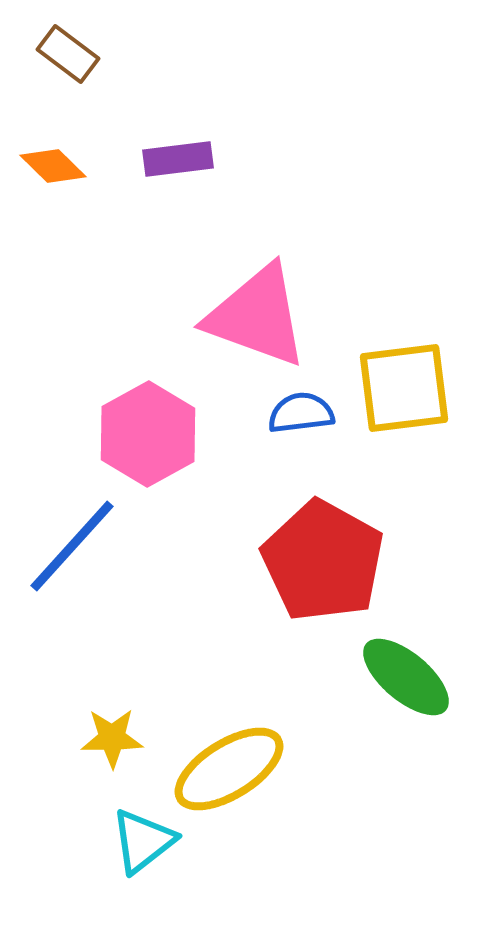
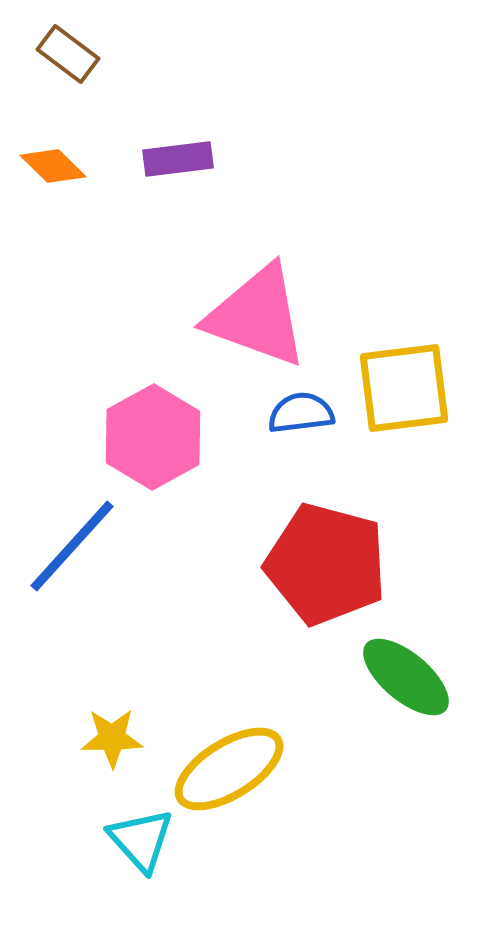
pink hexagon: moved 5 px right, 3 px down
red pentagon: moved 3 px right, 3 px down; rotated 14 degrees counterclockwise
cyan triangle: moved 2 px left, 1 px up; rotated 34 degrees counterclockwise
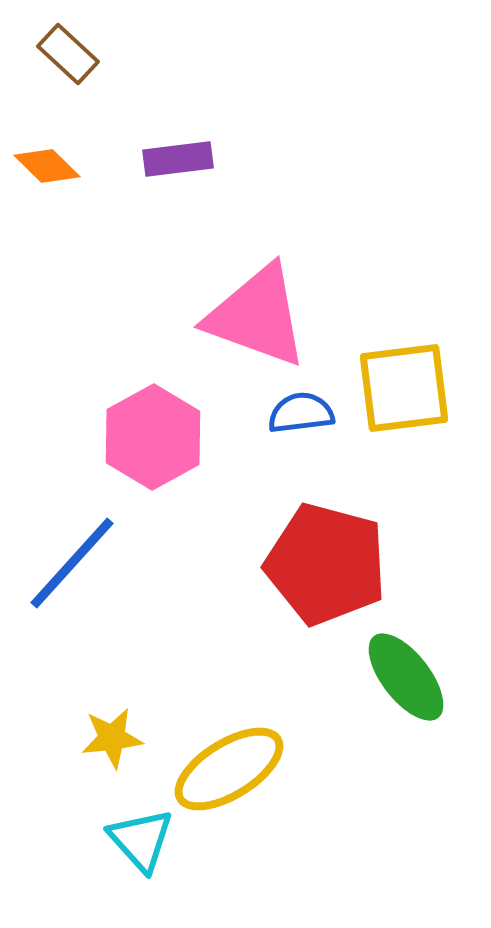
brown rectangle: rotated 6 degrees clockwise
orange diamond: moved 6 px left
blue line: moved 17 px down
green ellipse: rotated 12 degrees clockwise
yellow star: rotated 6 degrees counterclockwise
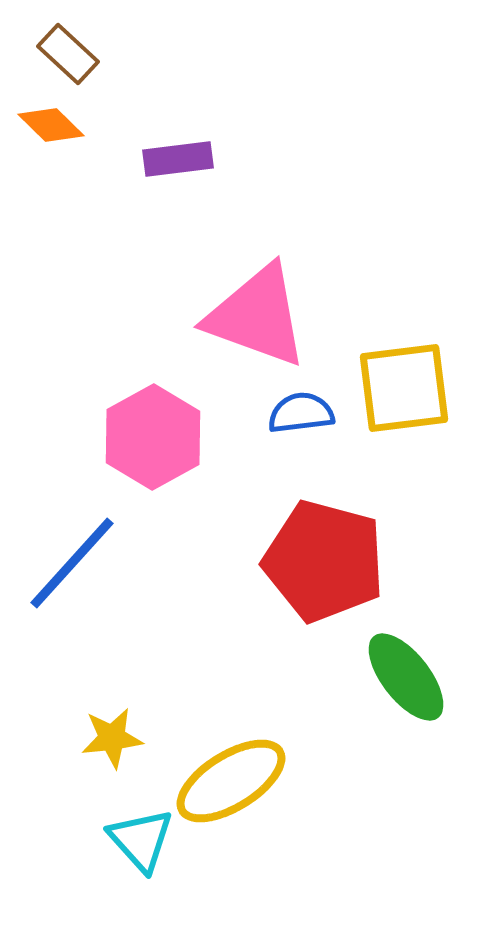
orange diamond: moved 4 px right, 41 px up
red pentagon: moved 2 px left, 3 px up
yellow ellipse: moved 2 px right, 12 px down
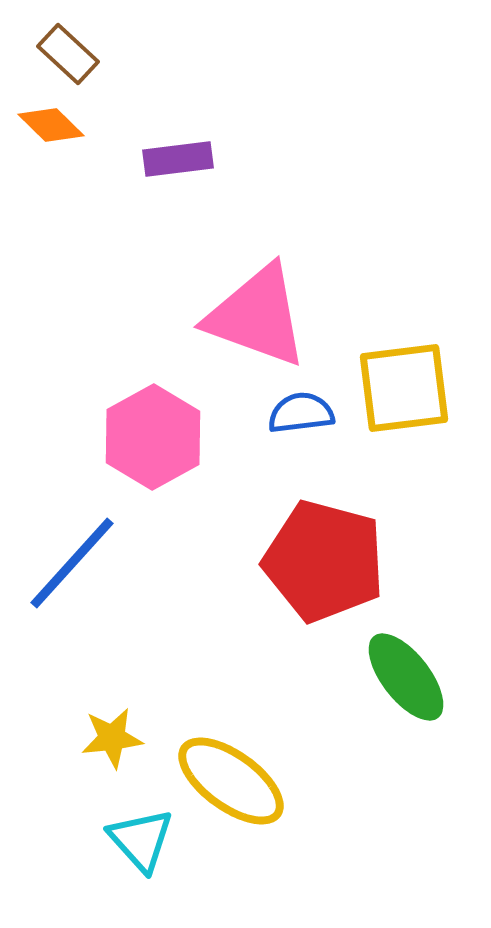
yellow ellipse: rotated 68 degrees clockwise
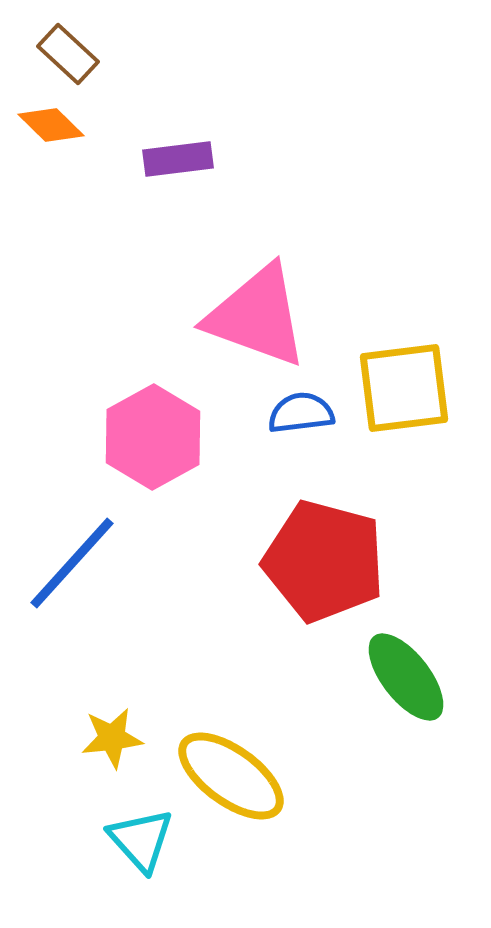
yellow ellipse: moved 5 px up
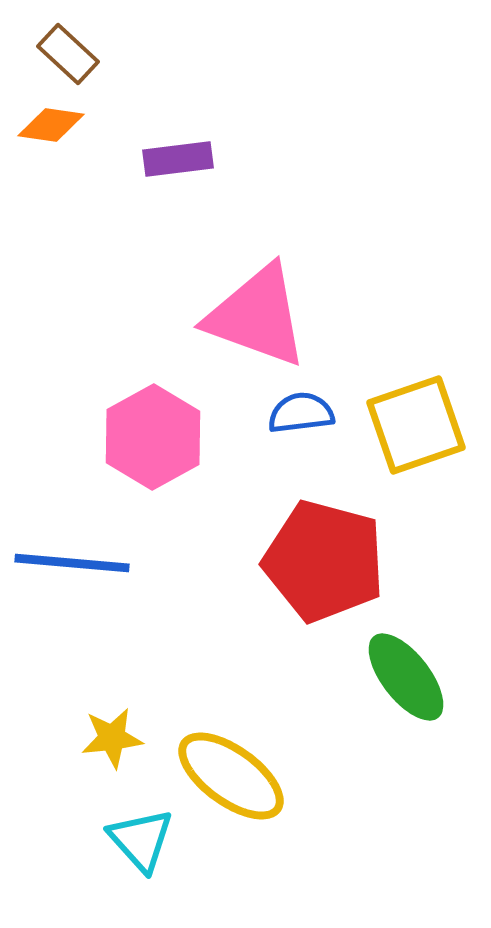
orange diamond: rotated 36 degrees counterclockwise
yellow square: moved 12 px right, 37 px down; rotated 12 degrees counterclockwise
blue line: rotated 53 degrees clockwise
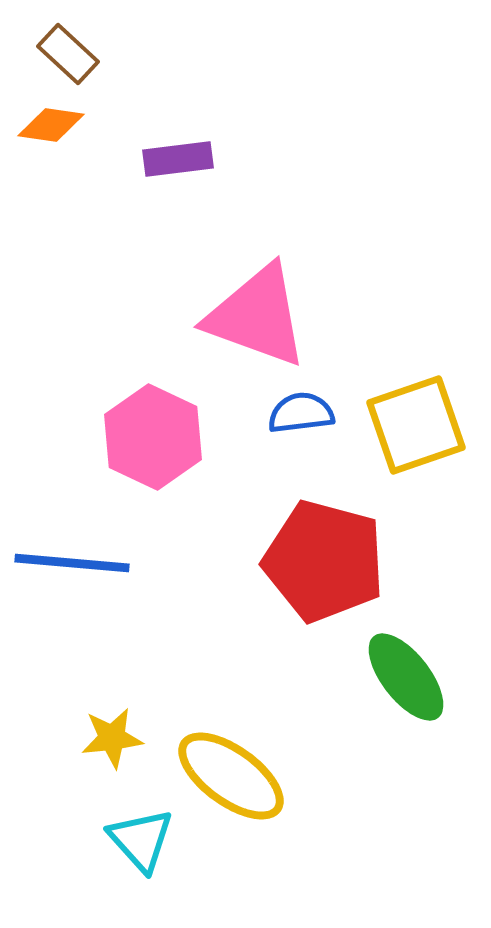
pink hexagon: rotated 6 degrees counterclockwise
